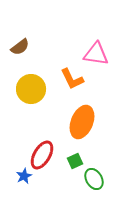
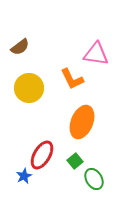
yellow circle: moved 2 px left, 1 px up
green square: rotated 14 degrees counterclockwise
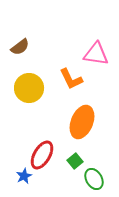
orange L-shape: moved 1 px left
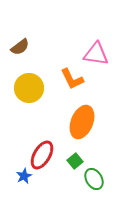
orange L-shape: moved 1 px right
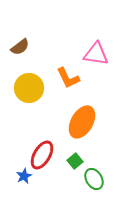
orange L-shape: moved 4 px left, 1 px up
orange ellipse: rotated 8 degrees clockwise
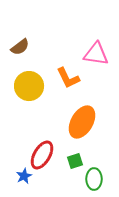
yellow circle: moved 2 px up
green square: rotated 21 degrees clockwise
green ellipse: rotated 30 degrees clockwise
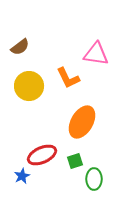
red ellipse: rotated 36 degrees clockwise
blue star: moved 2 px left
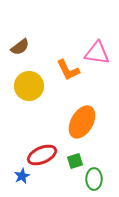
pink triangle: moved 1 px right, 1 px up
orange L-shape: moved 8 px up
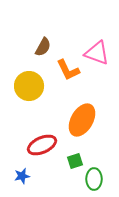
brown semicircle: moved 23 px right; rotated 24 degrees counterclockwise
pink triangle: rotated 12 degrees clockwise
orange ellipse: moved 2 px up
red ellipse: moved 10 px up
blue star: rotated 14 degrees clockwise
